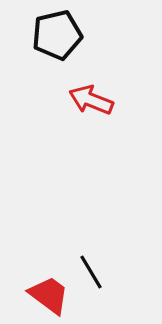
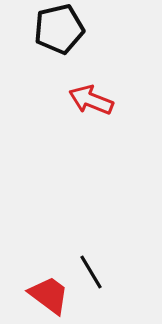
black pentagon: moved 2 px right, 6 px up
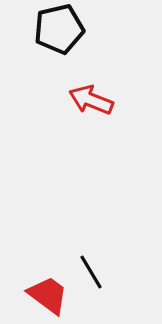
red trapezoid: moved 1 px left
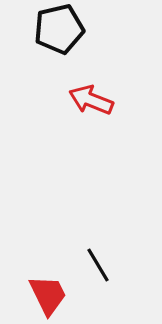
black line: moved 7 px right, 7 px up
red trapezoid: rotated 27 degrees clockwise
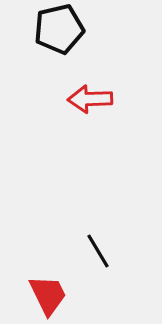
red arrow: moved 1 px left, 1 px up; rotated 24 degrees counterclockwise
black line: moved 14 px up
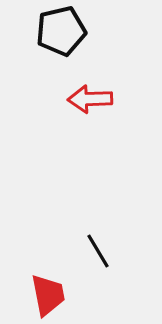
black pentagon: moved 2 px right, 2 px down
red trapezoid: rotated 15 degrees clockwise
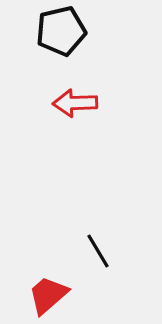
red arrow: moved 15 px left, 4 px down
red trapezoid: rotated 120 degrees counterclockwise
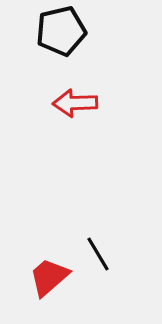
black line: moved 3 px down
red trapezoid: moved 1 px right, 18 px up
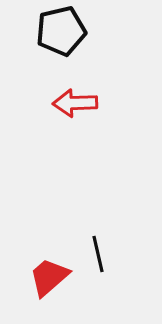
black line: rotated 18 degrees clockwise
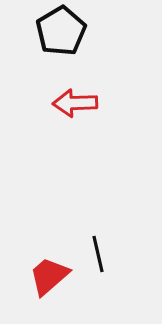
black pentagon: rotated 18 degrees counterclockwise
red trapezoid: moved 1 px up
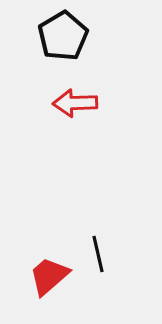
black pentagon: moved 2 px right, 5 px down
